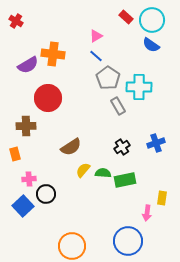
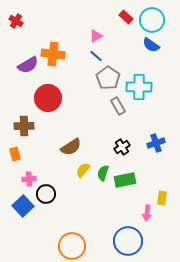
brown cross: moved 2 px left
green semicircle: rotated 77 degrees counterclockwise
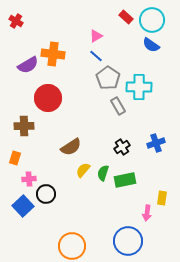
orange rectangle: moved 4 px down; rotated 32 degrees clockwise
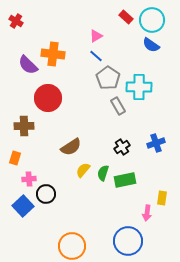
purple semicircle: rotated 75 degrees clockwise
